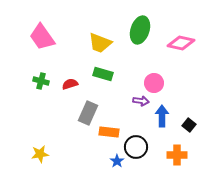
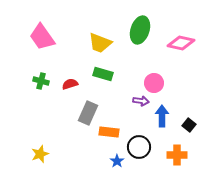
black circle: moved 3 px right
yellow star: rotated 12 degrees counterclockwise
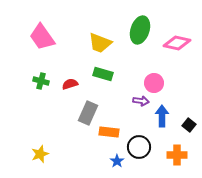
pink diamond: moved 4 px left
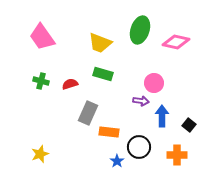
pink diamond: moved 1 px left, 1 px up
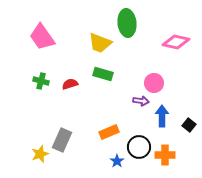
green ellipse: moved 13 px left, 7 px up; rotated 24 degrees counterclockwise
gray rectangle: moved 26 px left, 27 px down
orange rectangle: rotated 30 degrees counterclockwise
orange cross: moved 12 px left
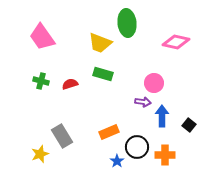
purple arrow: moved 2 px right, 1 px down
gray rectangle: moved 4 px up; rotated 55 degrees counterclockwise
black circle: moved 2 px left
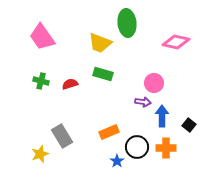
orange cross: moved 1 px right, 7 px up
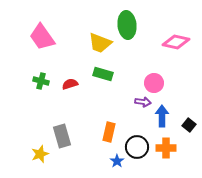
green ellipse: moved 2 px down
orange rectangle: rotated 54 degrees counterclockwise
gray rectangle: rotated 15 degrees clockwise
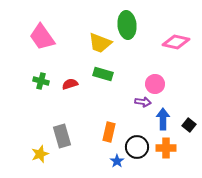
pink circle: moved 1 px right, 1 px down
blue arrow: moved 1 px right, 3 px down
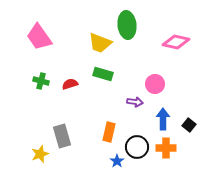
pink trapezoid: moved 3 px left
purple arrow: moved 8 px left
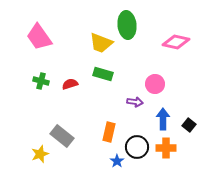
yellow trapezoid: moved 1 px right
gray rectangle: rotated 35 degrees counterclockwise
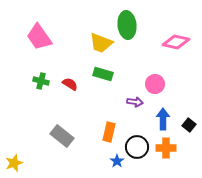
red semicircle: rotated 49 degrees clockwise
yellow star: moved 26 px left, 9 px down
